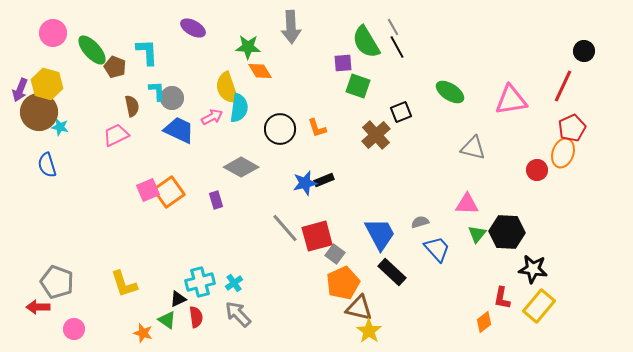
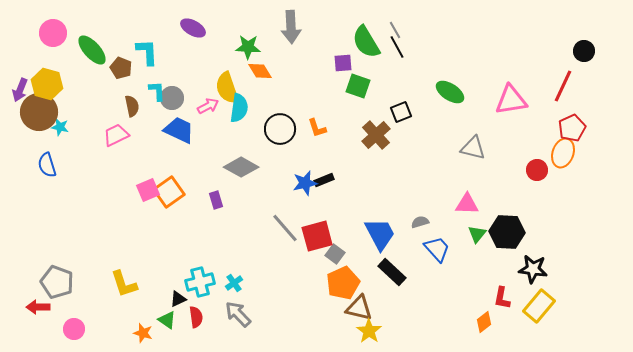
gray line at (393, 27): moved 2 px right, 3 px down
brown pentagon at (115, 67): moved 6 px right, 1 px down
pink arrow at (212, 117): moved 4 px left, 11 px up
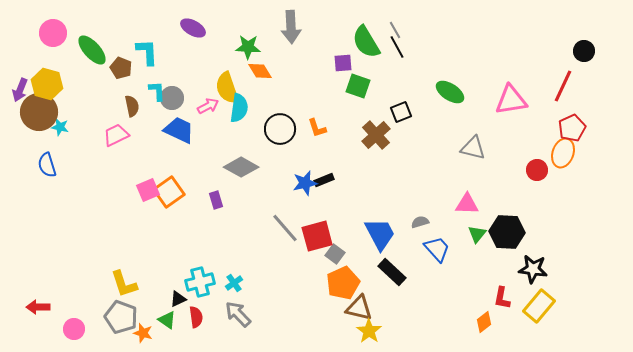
gray pentagon at (57, 282): moved 64 px right, 35 px down
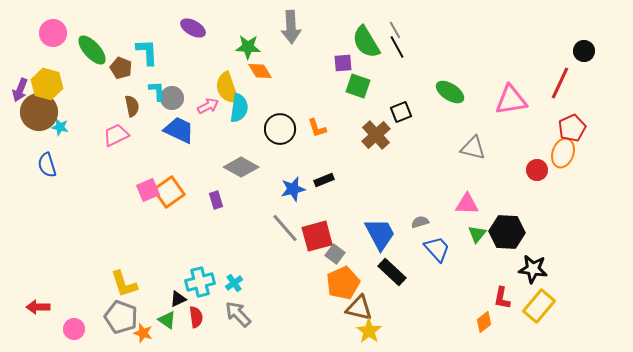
red line at (563, 86): moved 3 px left, 3 px up
blue star at (305, 183): moved 12 px left, 6 px down
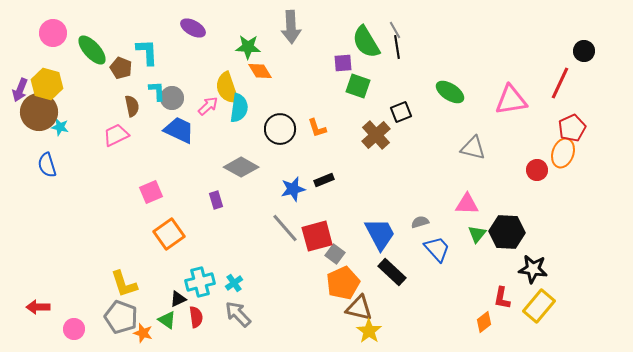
black line at (397, 47): rotated 20 degrees clockwise
pink arrow at (208, 106): rotated 15 degrees counterclockwise
pink square at (148, 190): moved 3 px right, 2 px down
orange square at (169, 192): moved 42 px down
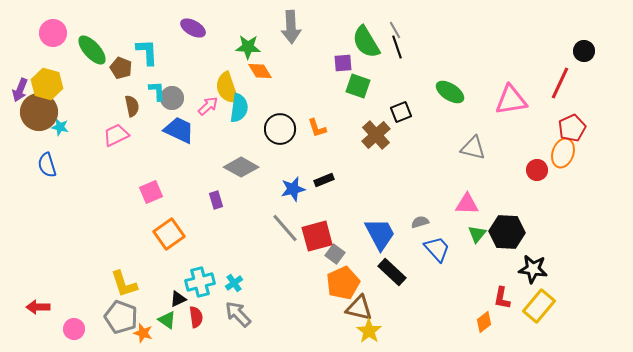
black line at (397, 47): rotated 10 degrees counterclockwise
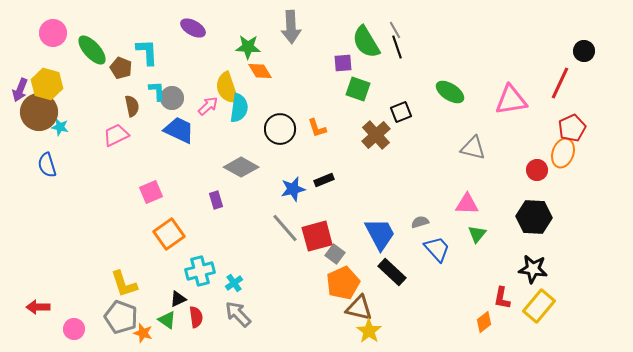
green square at (358, 86): moved 3 px down
black hexagon at (507, 232): moved 27 px right, 15 px up
cyan cross at (200, 282): moved 11 px up
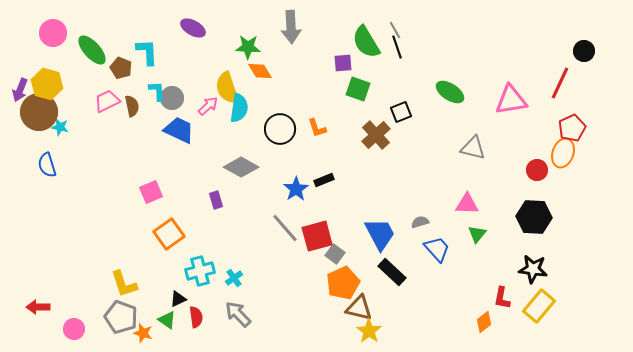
pink trapezoid at (116, 135): moved 9 px left, 34 px up
blue star at (293, 189): moved 3 px right; rotated 20 degrees counterclockwise
cyan cross at (234, 283): moved 5 px up
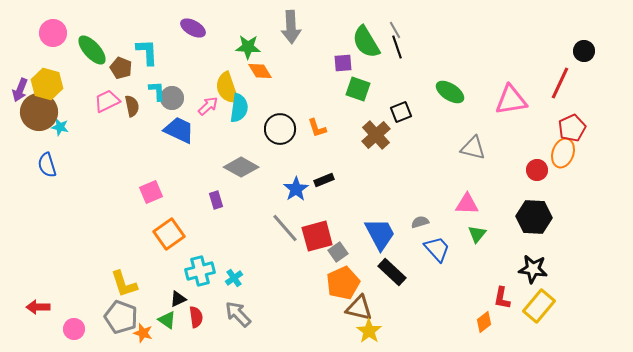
gray square at (335, 254): moved 3 px right, 2 px up; rotated 18 degrees clockwise
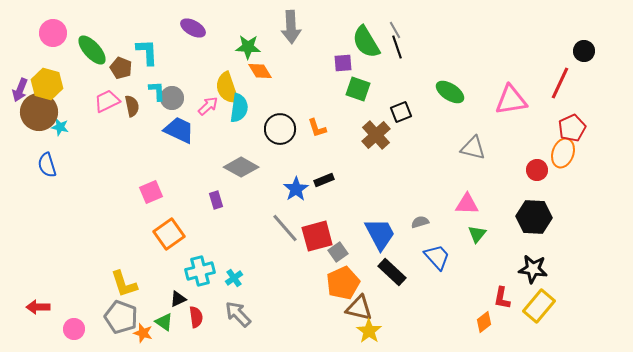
blue trapezoid at (437, 249): moved 8 px down
green triangle at (167, 320): moved 3 px left, 2 px down
